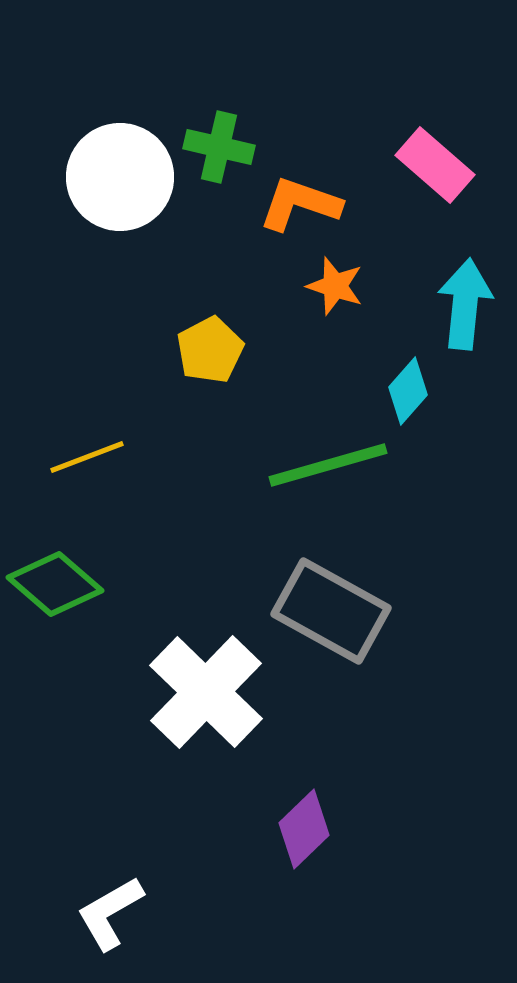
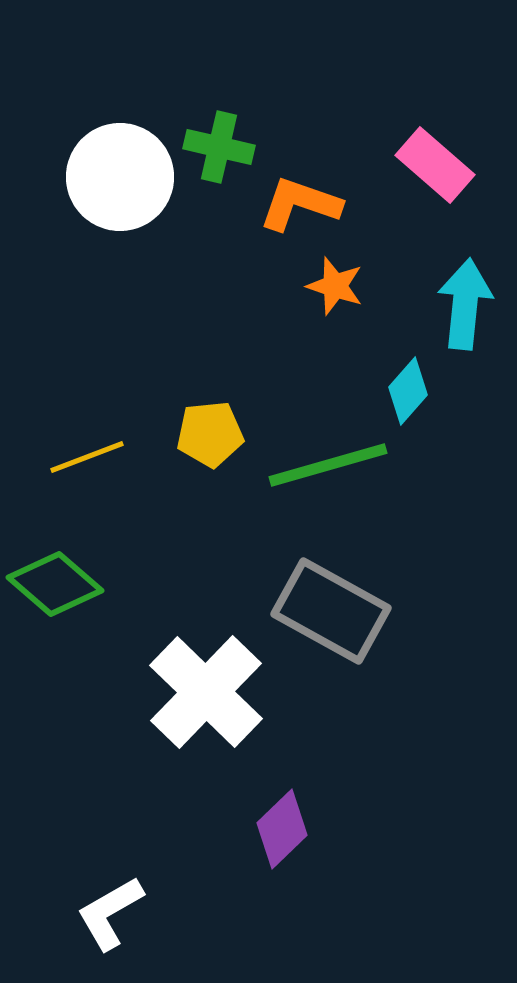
yellow pentagon: moved 84 px down; rotated 22 degrees clockwise
purple diamond: moved 22 px left
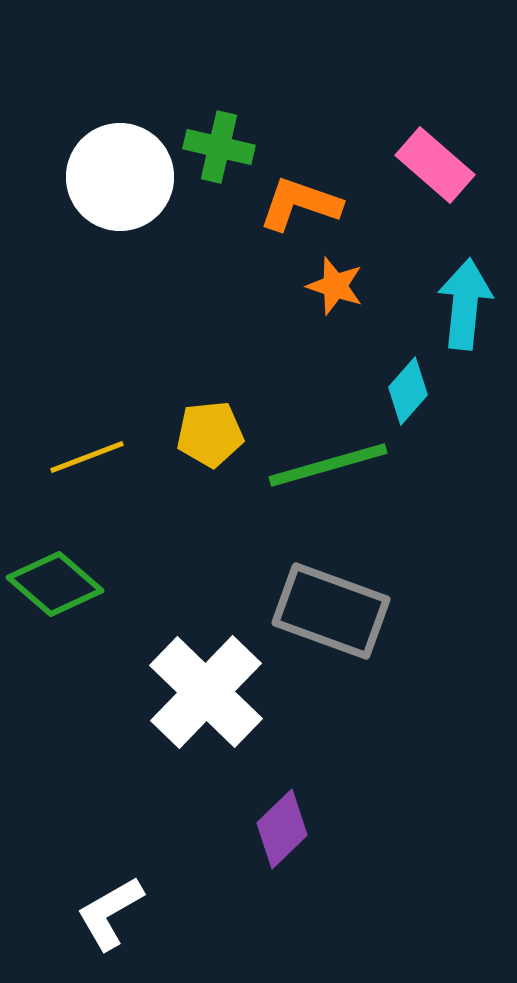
gray rectangle: rotated 9 degrees counterclockwise
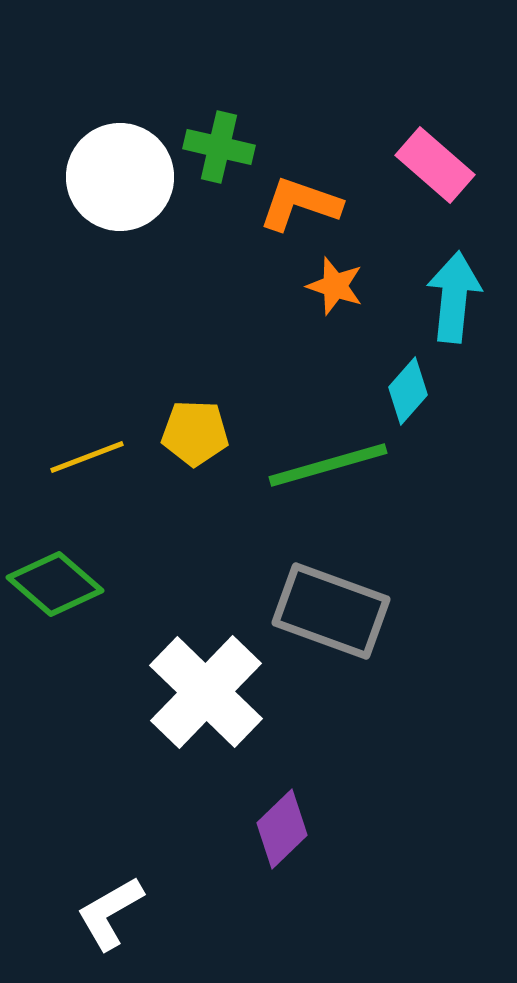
cyan arrow: moved 11 px left, 7 px up
yellow pentagon: moved 15 px left, 1 px up; rotated 8 degrees clockwise
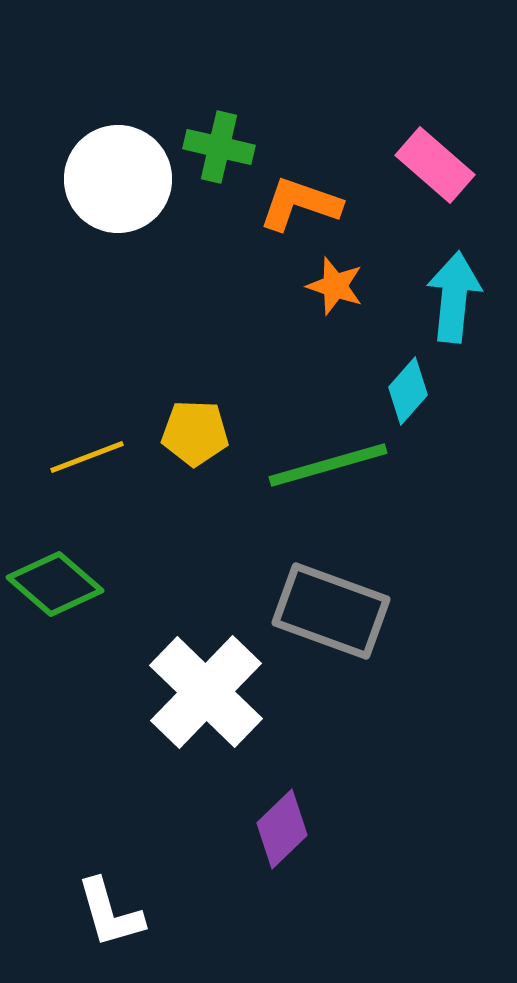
white circle: moved 2 px left, 2 px down
white L-shape: rotated 76 degrees counterclockwise
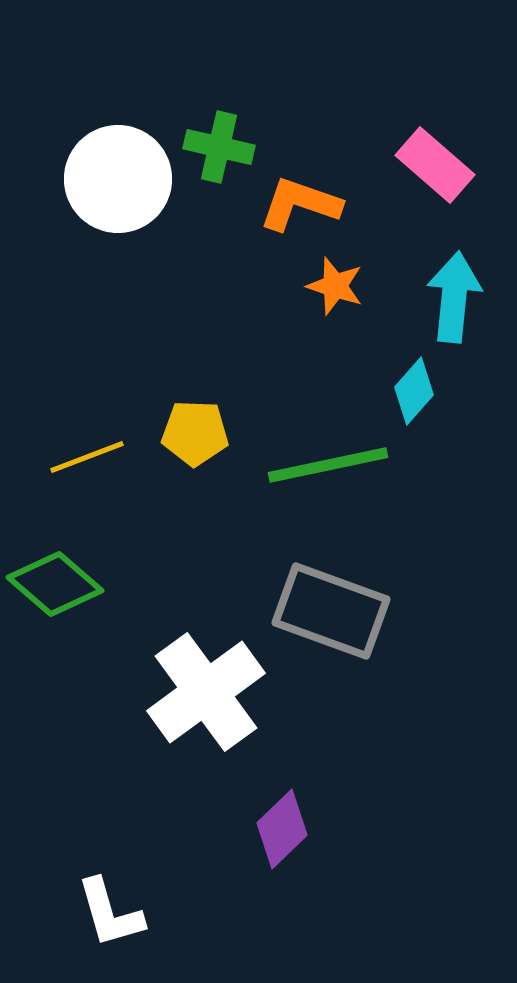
cyan diamond: moved 6 px right
green line: rotated 4 degrees clockwise
white cross: rotated 10 degrees clockwise
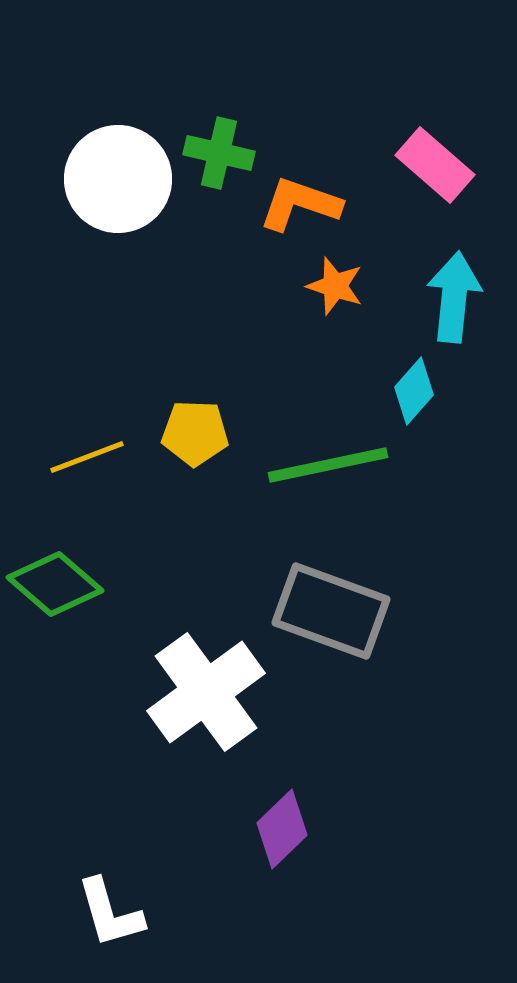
green cross: moved 6 px down
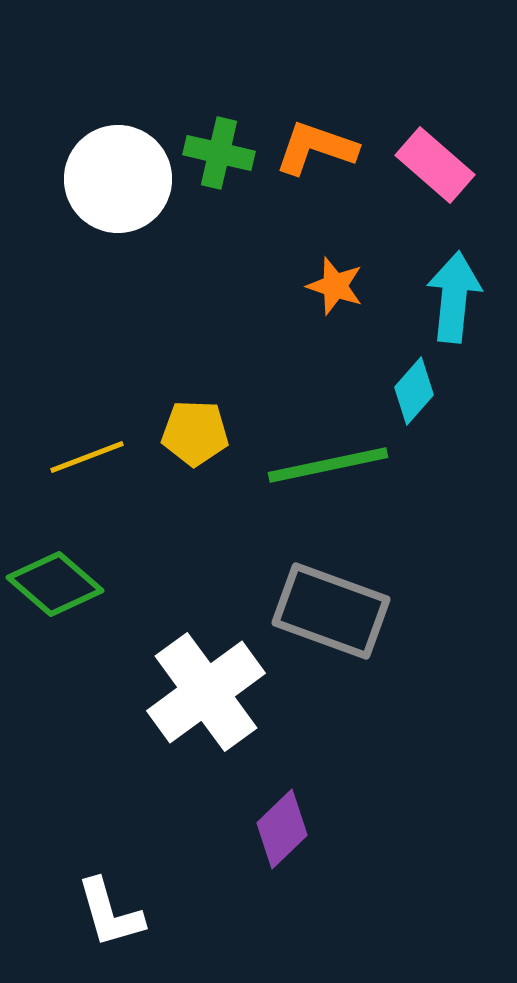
orange L-shape: moved 16 px right, 56 px up
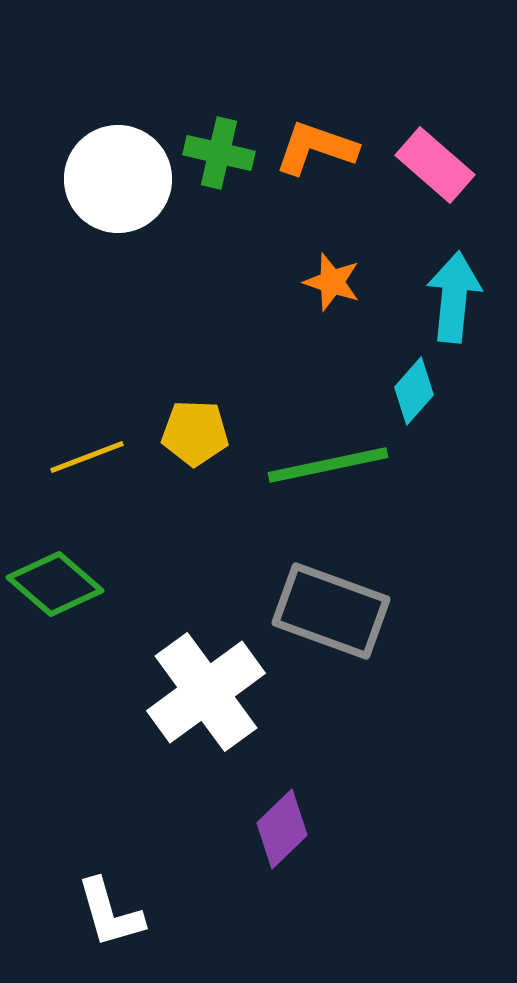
orange star: moved 3 px left, 4 px up
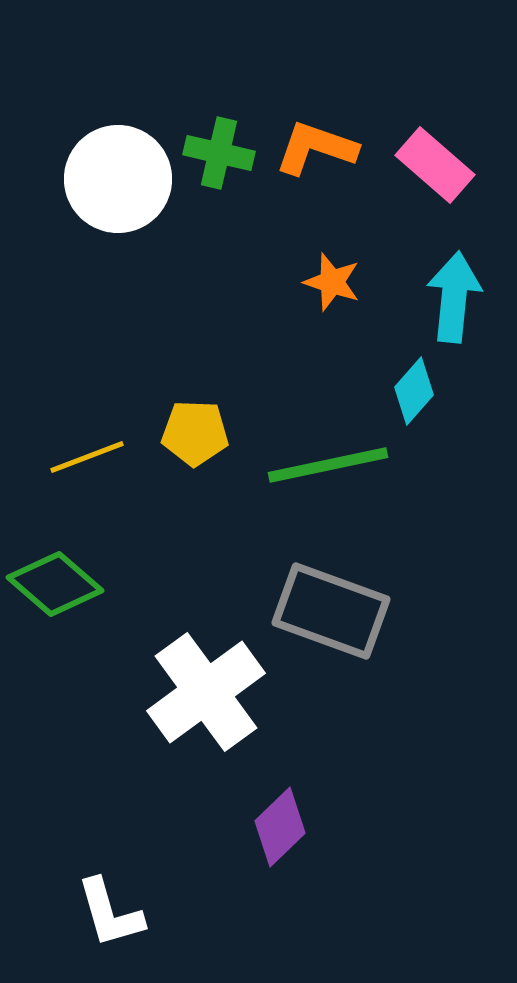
purple diamond: moved 2 px left, 2 px up
